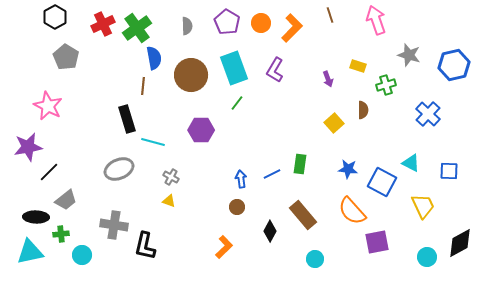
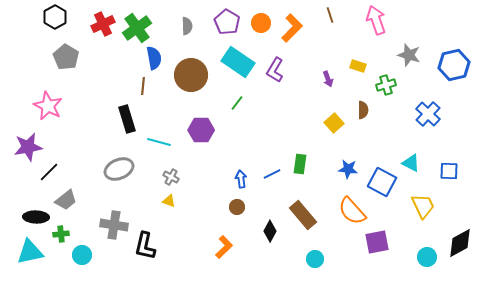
cyan rectangle at (234, 68): moved 4 px right, 6 px up; rotated 36 degrees counterclockwise
cyan line at (153, 142): moved 6 px right
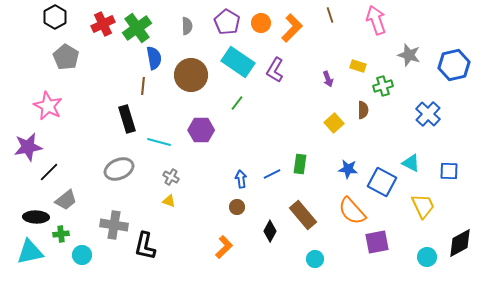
green cross at (386, 85): moved 3 px left, 1 px down
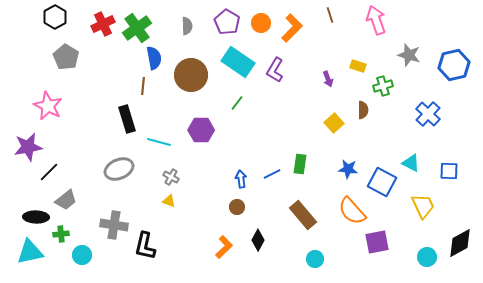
black diamond at (270, 231): moved 12 px left, 9 px down
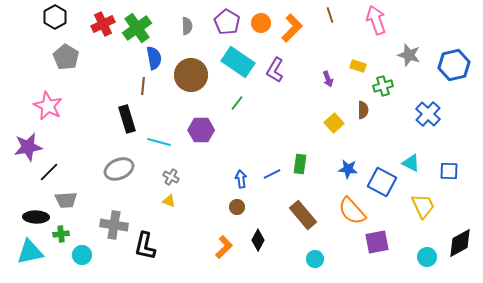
gray trapezoid at (66, 200): rotated 35 degrees clockwise
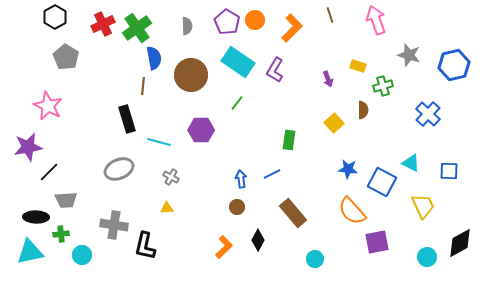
orange circle at (261, 23): moved 6 px left, 3 px up
green rectangle at (300, 164): moved 11 px left, 24 px up
yellow triangle at (169, 201): moved 2 px left, 7 px down; rotated 24 degrees counterclockwise
brown rectangle at (303, 215): moved 10 px left, 2 px up
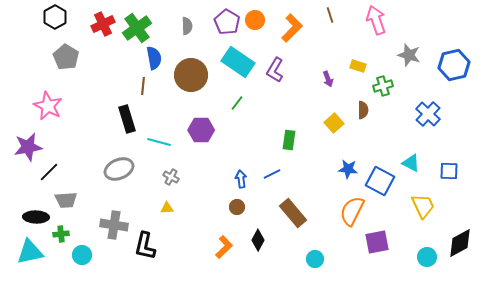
blue square at (382, 182): moved 2 px left, 1 px up
orange semicircle at (352, 211): rotated 68 degrees clockwise
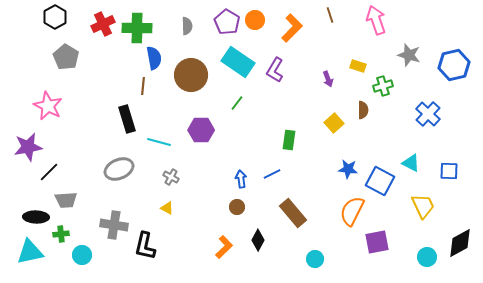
green cross at (137, 28): rotated 36 degrees clockwise
yellow triangle at (167, 208): rotated 32 degrees clockwise
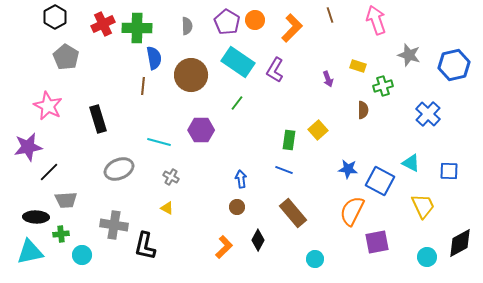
black rectangle at (127, 119): moved 29 px left
yellow square at (334, 123): moved 16 px left, 7 px down
blue line at (272, 174): moved 12 px right, 4 px up; rotated 48 degrees clockwise
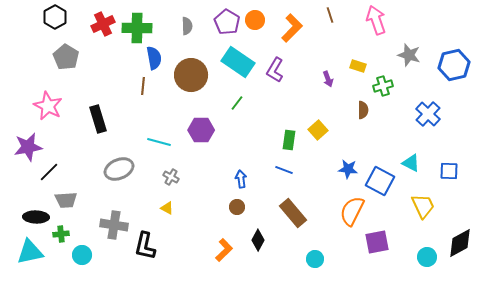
orange L-shape at (224, 247): moved 3 px down
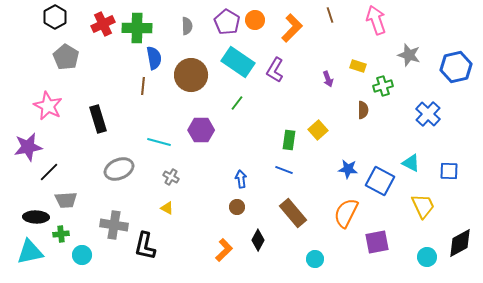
blue hexagon at (454, 65): moved 2 px right, 2 px down
orange semicircle at (352, 211): moved 6 px left, 2 px down
